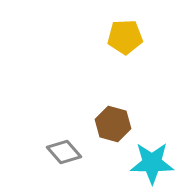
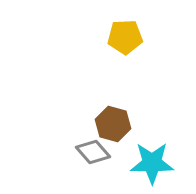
gray diamond: moved 29 px right
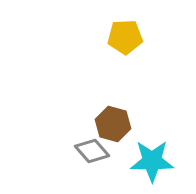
gray diamond: moved 1 px left, 1 px up
cyan star: moved 2 px up
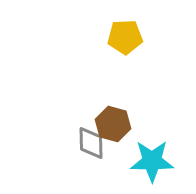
gray diamond: moved 1 px left, 8 px up; rotated 40 degrees clockwise
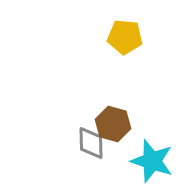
yellow pentagon: rotated 8 degrees clockwise
cyan star: rotated 18 degrees clockwise
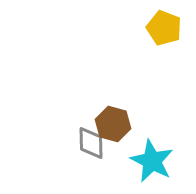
yellow pentagon: moved 39 px right, 9 px up; rotated 16 degrees clockwise
cyan star: rotated 9 degrees clockwise
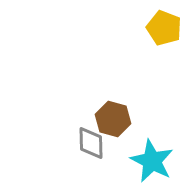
brown hexagon: moved 5 px up
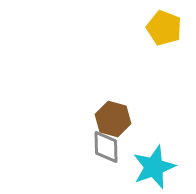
gray diamond: moved 15 px right, 4 px down
cyan star: moved 2 px right, 6 px down; rotated 24 degrees clockwise
